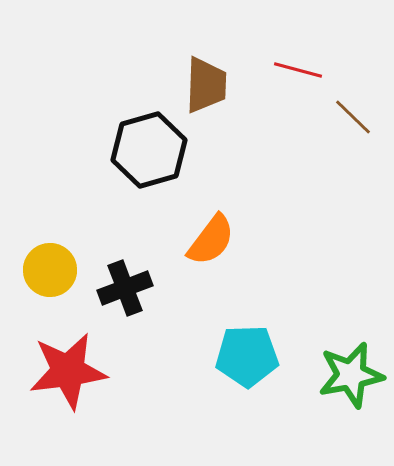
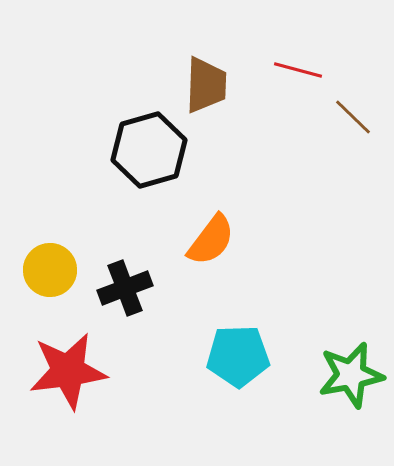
cyan pentagon: moved 9 px left
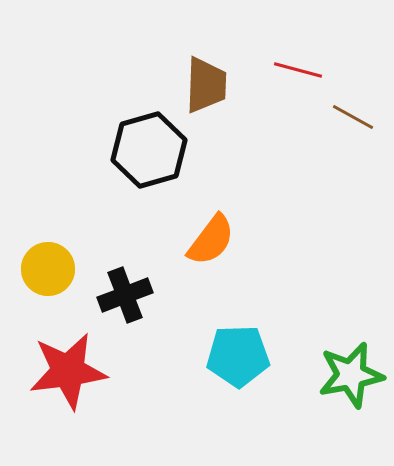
brown line: rotated 15 degrees counterclockwise
yellow circle: moved 2 px left, 1 px up
black cross: moved 7 px down
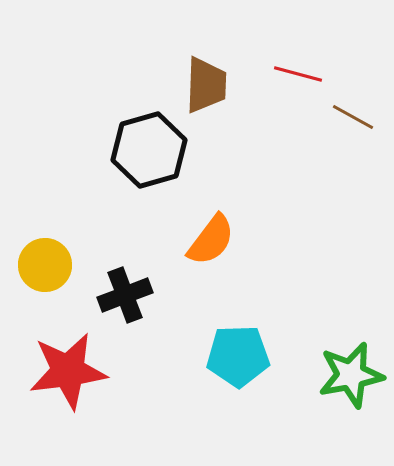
red line: moved 4 px down
yellow circle: moved 3 px left, 4 px up
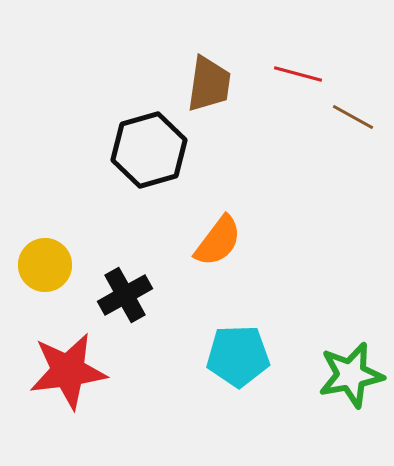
brown trapezoid: moved 3 px right, 1 px up; rotated 6 degrees clockwise
orange semicircle: moved 7 px right, 1 px down
black cross: rotated 8 degrees counterclockwise
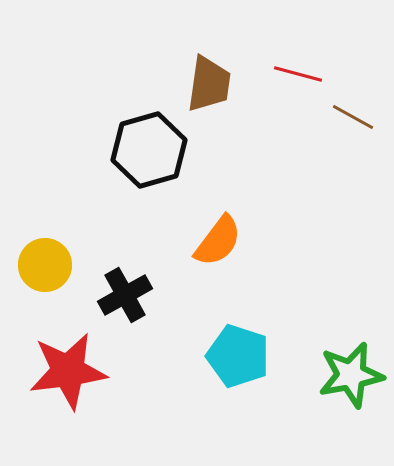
cyan pentagon: rotated 20 degrees clockwise
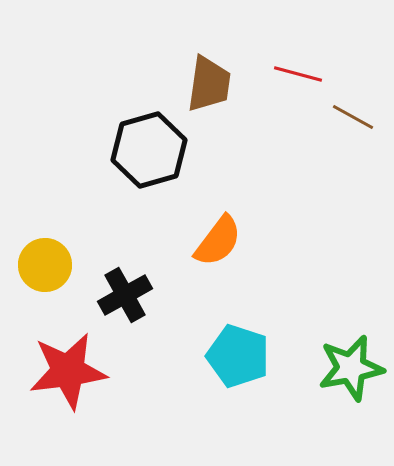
green star: moved 7 px up
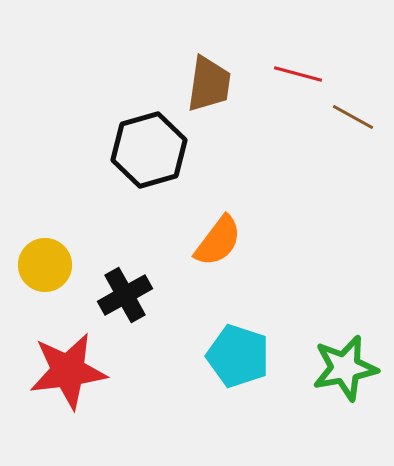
green star: moved 6 px left
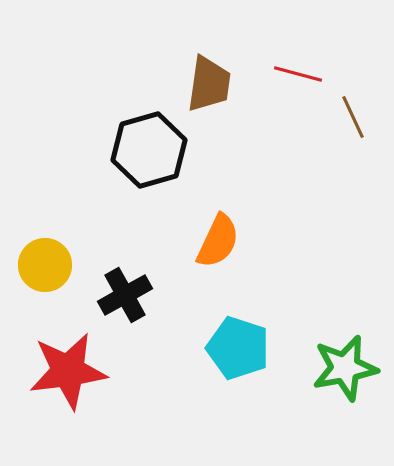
brown line: rotated 36 degrees clockwise
orange semicircle: rotated 12 degrees counterclockwise
cyan pentagon: moved 8 px up
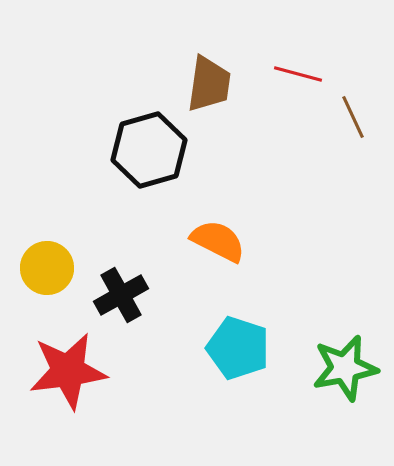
orange semicircle: rotated 88 degrees counterclockwise
yellow circle: moved 2 px right, 3 px down
black cross: moved 4 px left
